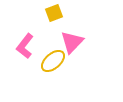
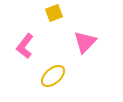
pink triangle: moved 13 px right
yellow ellipse: moved 15 px down
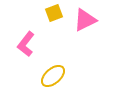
pink triangle: moved 22 px up; rotated 20 degrees clockwise
pink L-shape: moved 1 px right, 2 px up
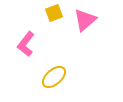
pink triangle: rotated 15 degrees counterclockwise
yellow ellipse: moved 1 px right, 1 px down
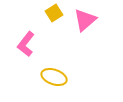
yellow square: rotated 12 degrees counterclockwise
yellow ellipse: rotated 60 degrees clockwise
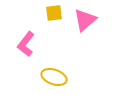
yellow square: rotated 24 degrees clockwise
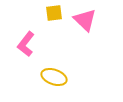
pink triangle: rotated 35 degrees counterclockwise
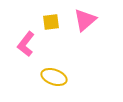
yellow square: moved 3 px left, 9 px down
pink triangle: rotated 35 degrees clockwise
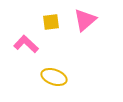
pink L-shape: rotated 95 degrees clockwise
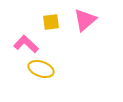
yellow ellipse: moved 13 px left, 8 px up
